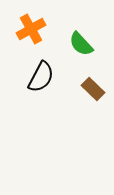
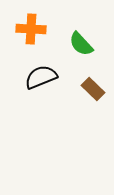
orange cross: rotated 32 degrees clockwise
black semicircle: rotated 140 degrees counterclockwise
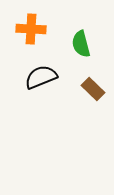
green semicircle: rotated 28 degrees clockwise
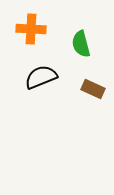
brown rectangle: rotated 20 degrees counterclockwise
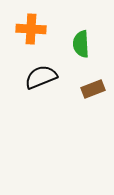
green semicircle: rotated 12 degrees clockwise
brown rectangle: rotated 45 degrees counterclockwise
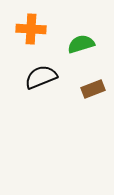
green semicircle: rotated 76 degrees clockwise
